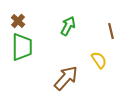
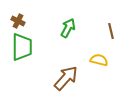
brown cross: rotated 16 degrees counterclockwise
green arrow: moved 2 px down
yellow semicircle: rotated 42 degrees counterclockwise
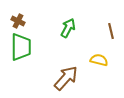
green trapezoid: moved 1 px left
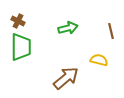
green arrow: rotated 48 degrees clockwise
brown arrow: rotated 8 degrees clockwise
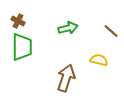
brown line: rotated 35 degrees counterclockwise
green trapezoid: moved 1 px right
brown arrow: rotated 32 degrees counterclockwise
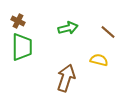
brown line: moved 3 px left, 1 px down
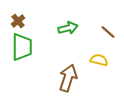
brown cross: rotated 24 degrees clockwise
brown arrow: moved 2 px right
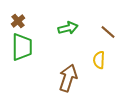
yellow semicircle: rotated 102 degrees counterclockwise
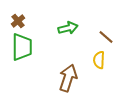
brown line: moved 2 px left, 5 px down
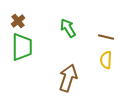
green arrow: rotated 108 degrees counterclockwise
brown line: rotated 28 degrees counterclockwise
yellow semicircle: moved 7 px right
